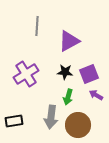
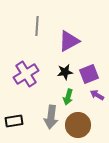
black star: rotated 14 degrees counterclockwise
purple arrow: moved 1 px right
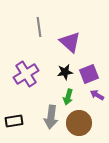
gray line: moved 2 px right, 1 px down; rotated 12 degrees counterclockwise
purple triangle: moved 1 px right, 1 px down; rotated 50 degrees counterclockwise
brown circle: moved 1 px right, 2 px up
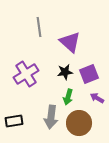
purple arrow: moved 3 px down
